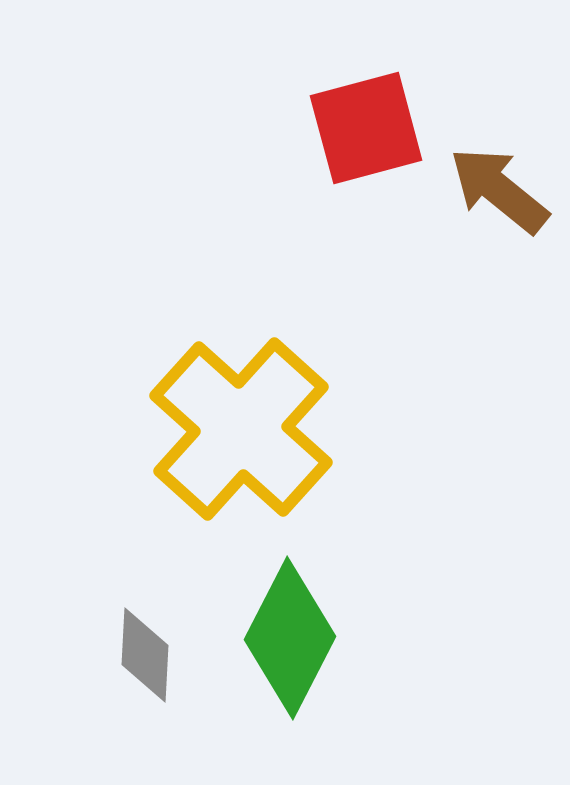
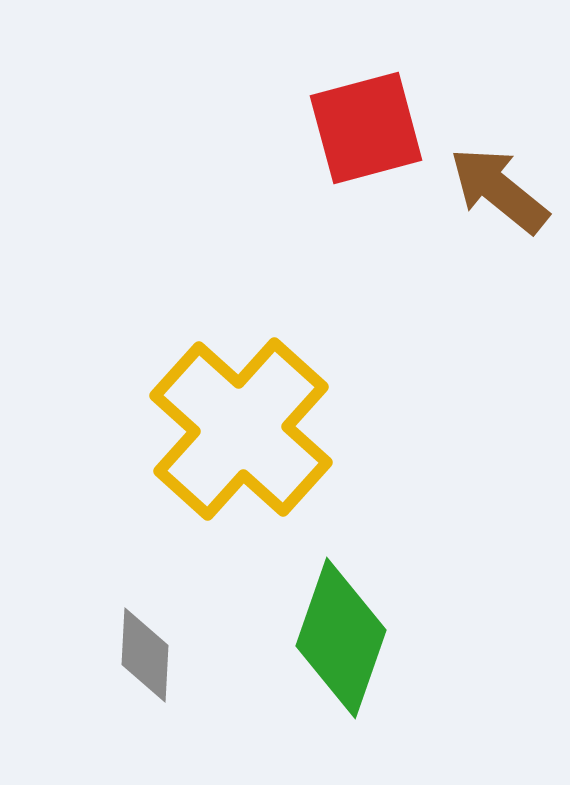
green diamond: moved 51 px right; rotated 8 degrees counterclockwise
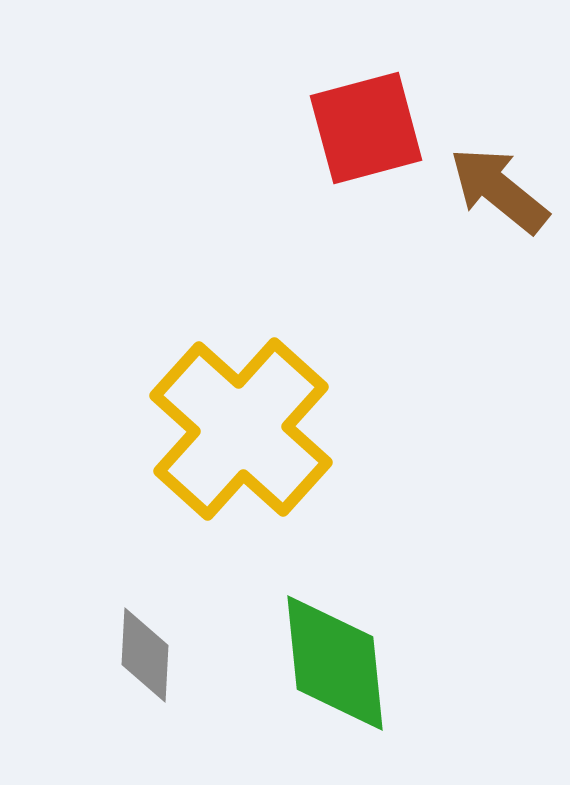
green diamond: moved 6 px left, 25 px down; rotated 25 degrees counterclockwise
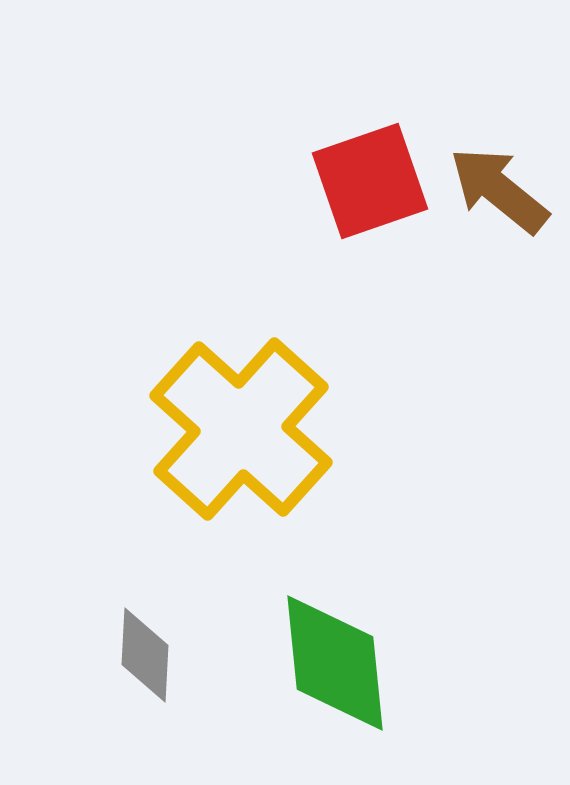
red square: moved 4 px right, 53 px down; rotated 4 degrees counterclockwise
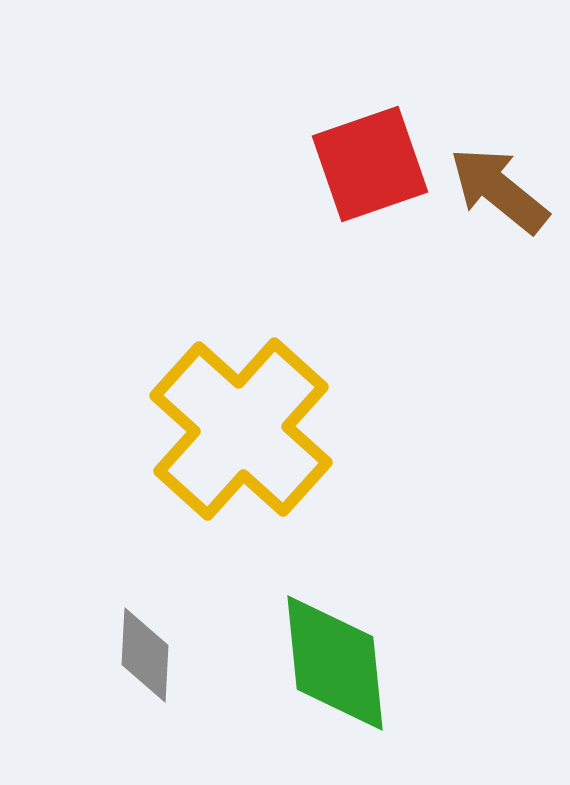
red square: moved 17 px up
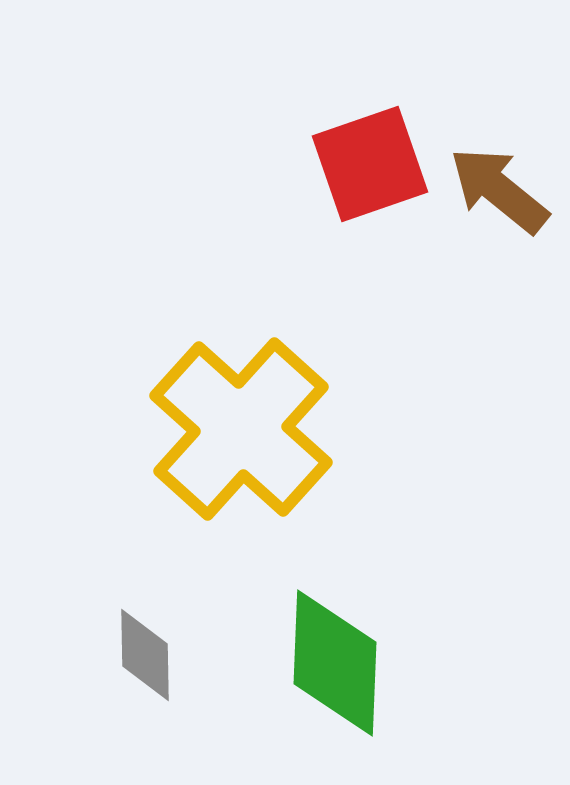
gray diamond: rotated 4 degrees counterclockwise
green diamond: rotated 8 degrees clockwise
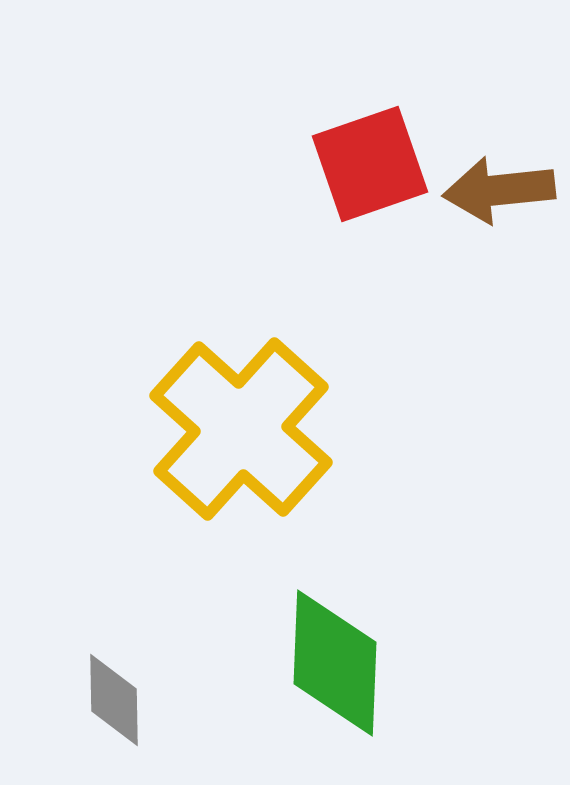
brown arrow: rotated 45 degrees counterclockwise
gray diamond: moved 31 px left, 45 px down
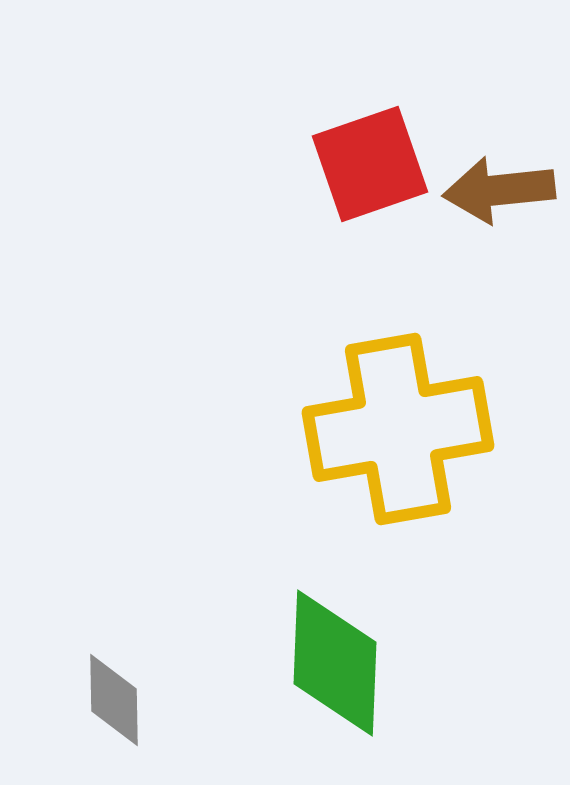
yellow cross: moved 157 px right; rotated 38 degrees clockwise
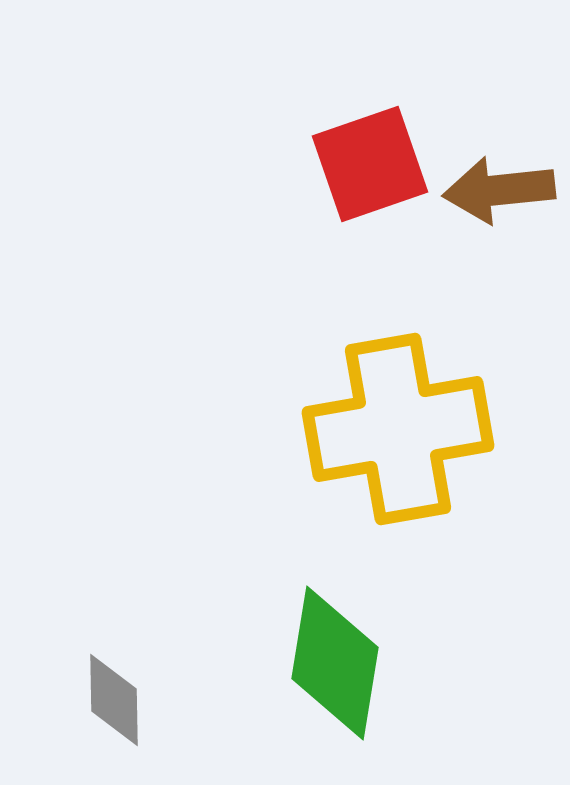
green diamond: rotated 7 degrees clockwise
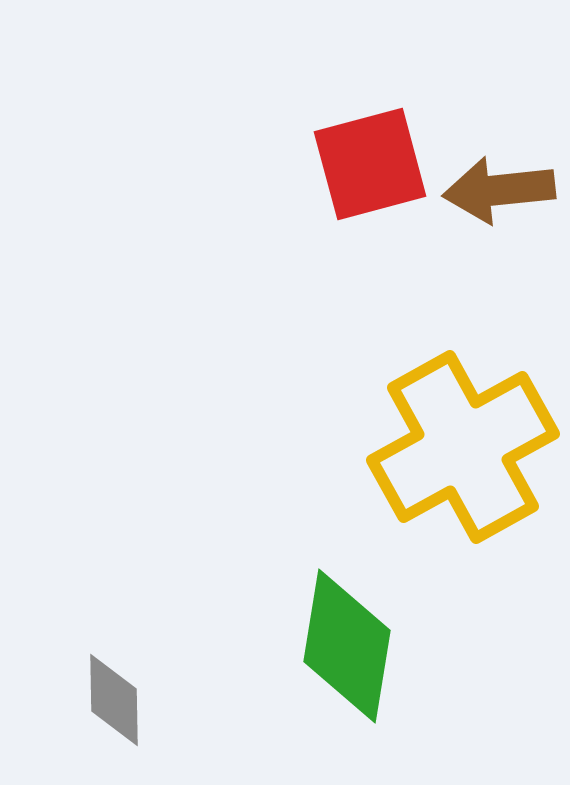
red square: rotated 4 degrees clockwise
yellow cross: moved 65 px right, 18 px down; rotated 19 degrees counterclockwise
green diamond: moved 12 px right, 17 px up
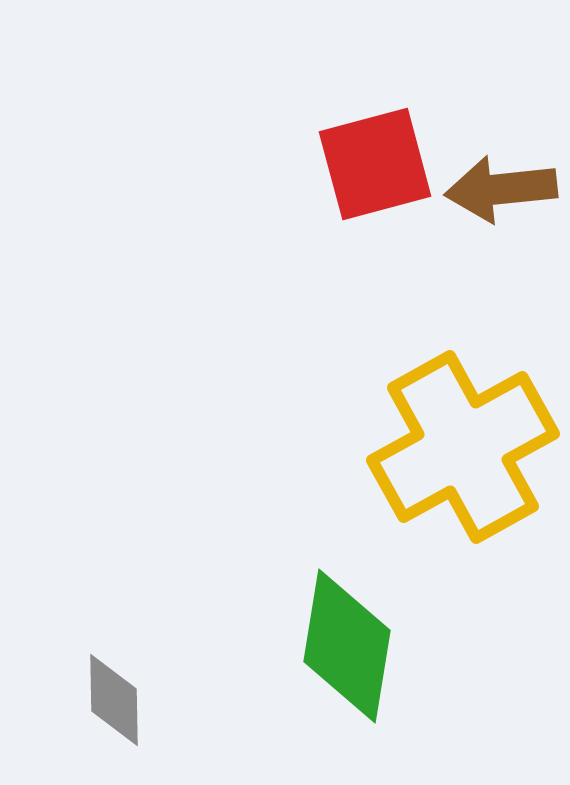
red square: moved 5 px right
brown arrow: moved 2 px right, 1 px up
